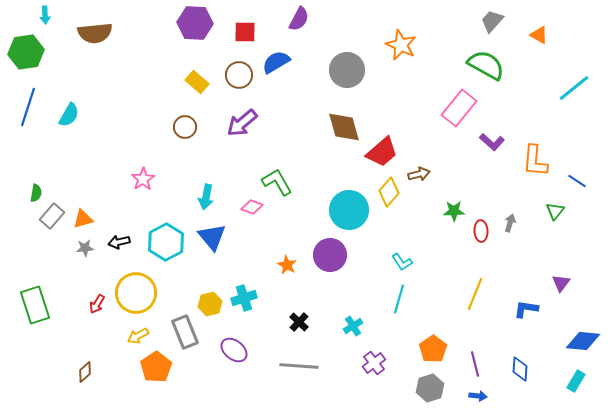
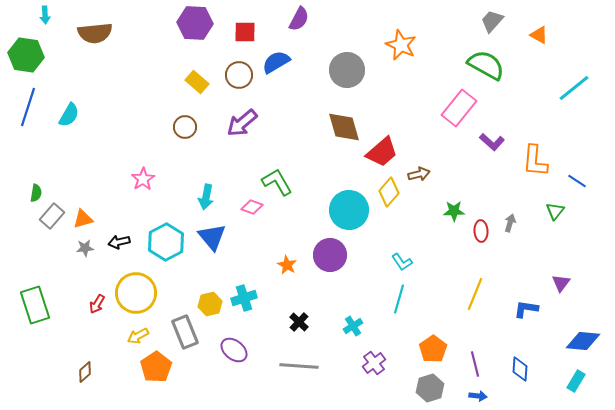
green hexagon at (26, 52): moved 3 px down; rotated 16 degrees clockwise
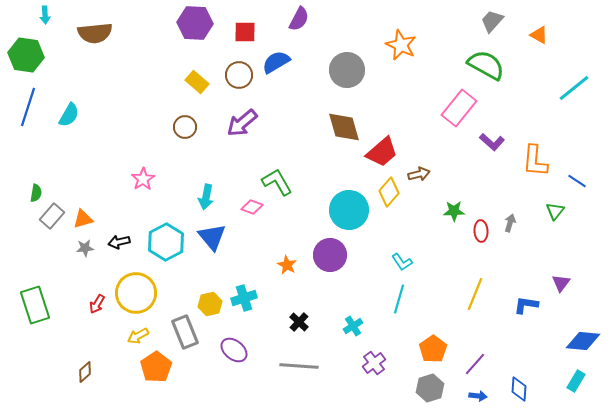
blue L-shape at (526, 309): moved 4 px up
purple line at (475, 364): rotated 55 degrees clockwise
blue diamond at (520, 369): moved 1 px left, 20 px down
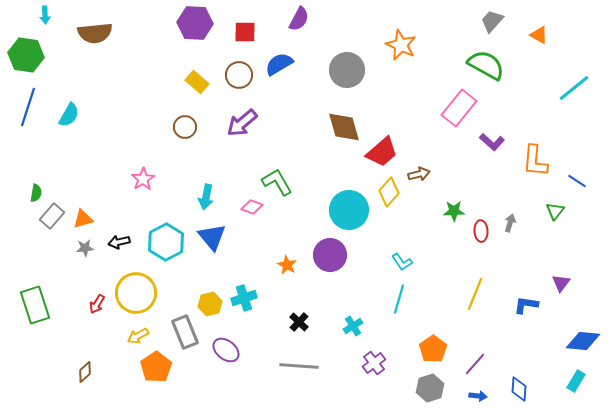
blue semicircle at (276, 62): moved 3 px right, 2 px down
purple ellipse at (234, 350): moved 8 px left
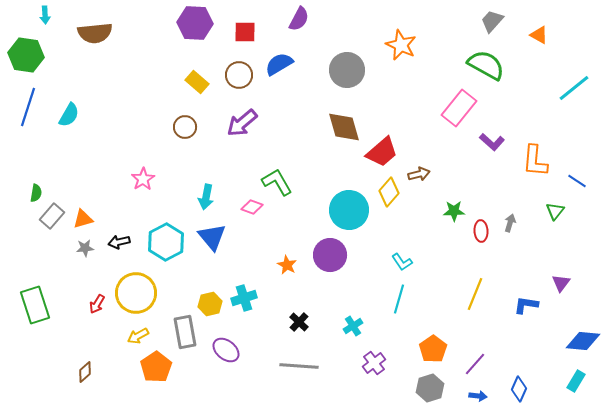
gray rectangle at (185, 332): rotated 12 degrees clockwise
blue diamond at (519, 389): rotated 20 degrees clockwise
